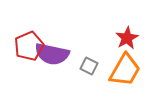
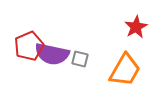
red star: moved 9 px right, 11 px up
gray square: moved 9 px left, 7 px up; rotated 12 degrees counterclockwise
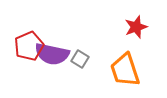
red star: rotated 10 degrees clockwise
gray square: rotated 18 degrees clockwise
orange trapezoid: rotated 132 degrees clockwise
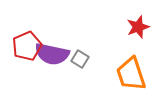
red star: moved 2 px right
red pentagon: moved 2 px left
orange trapezoid: moved 6 px right, 4 px down
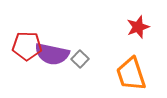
red pentagon: rotated 24 degrees clockwise
gray square: rotated 12 degrees clockwise
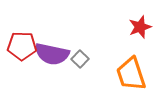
red star: moved 2 px right
red pentagon: moved 5 px left
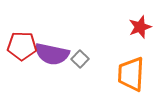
orange trapezoid: rotated 21 degrees clockwise
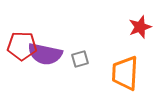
purple semicircle: moved 7 px left
gray square: rotated 30 degrees clockwise
orange trapezoid: moved 6 px left, 1 px up
